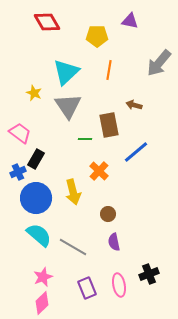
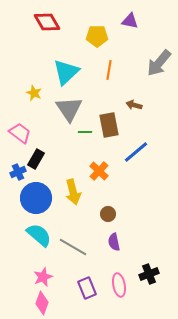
gray triangle: moved 1 px right, 3 px down
green line: moved 7 px up
pink diamond: rotated 25 degrees counterclockwise
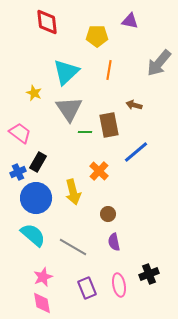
red diamond: rotated 24 degrees clockwise
black rectangle: moved 2 px right, 3 px down
cyan semicircle: moved 6 px left
pink diamond: rotated 30 degrees counterclockwise
